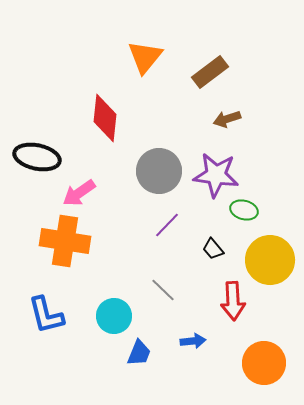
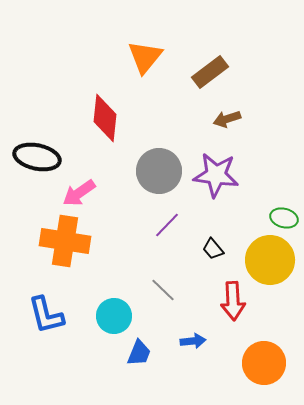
green ellipse: moved 40 px right, 8 px down
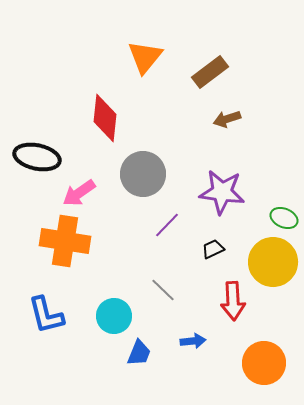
gray circle: moved 16 px left, 3 px down
purple star: moved 6 px right, 17 px down
green ellipse: rotated 8 degrees clockwise
black trapezoid: rotated 105 degrees clockwise
yellow circle: moved 3 px right, 2 px down
